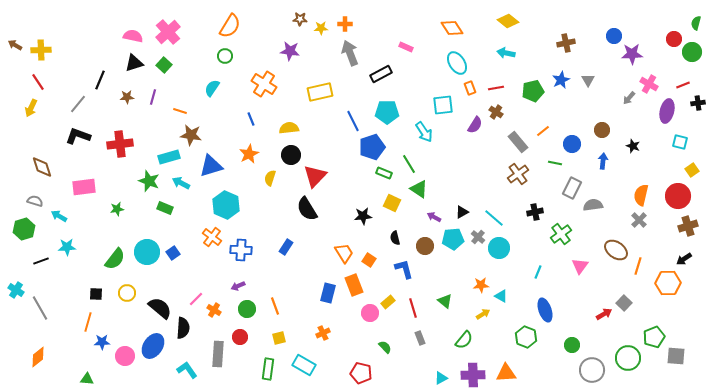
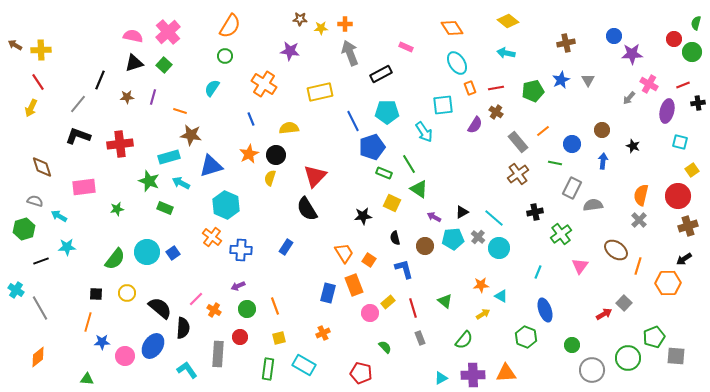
black circle at (291, 155): moved 15 px left
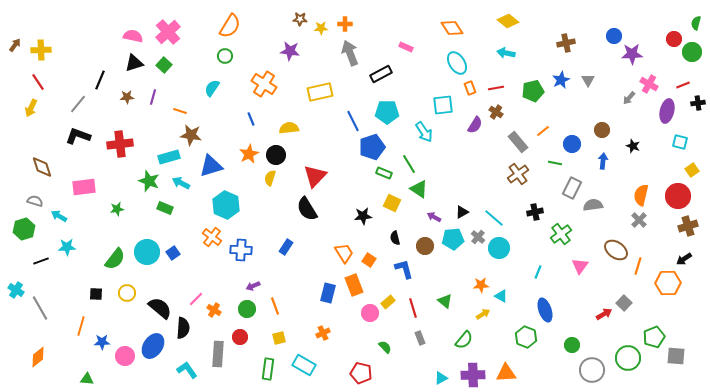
brown arrow at (15, 45): rotated 96 degrees clockwise
purple arrow at (238, 286): moved 15 px right
orange line at (88, 322): moved 7 px left, 4 px down
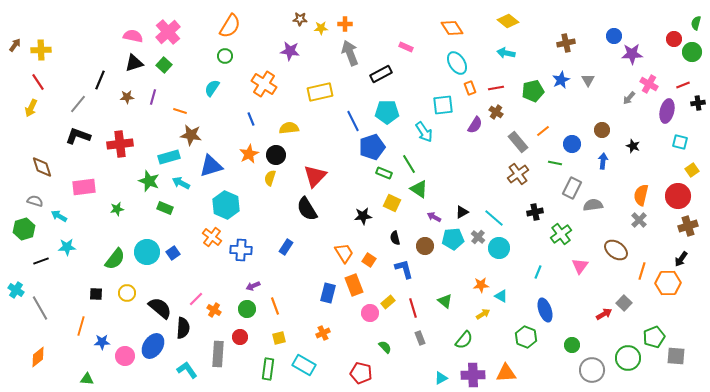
black arrow at (684, 259): moved 3 px left; rotated 21 degrees counterclockwise
orange line at (638, 266): moved 4 px right, 5 px down
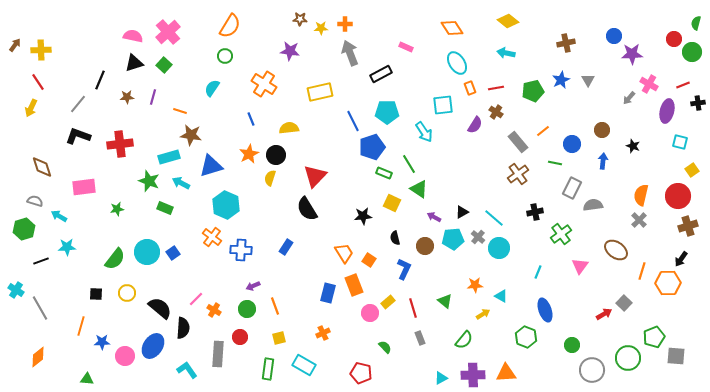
blue L-shape at (404, 269): rotated 40 degrees clockwise
orange star at (481, 285): moved 6 px left
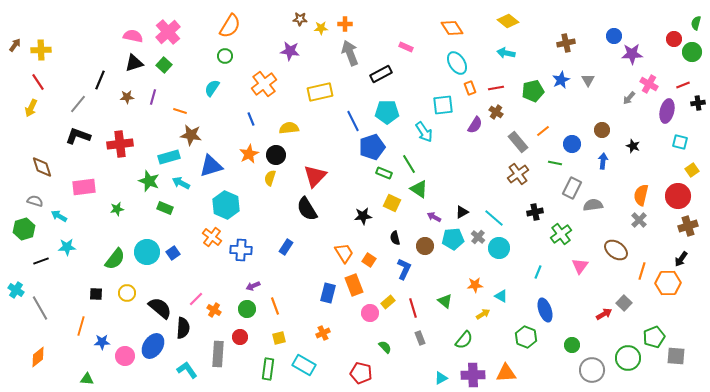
orange cross at (264, 84): rotated 20 degrees clockwise
